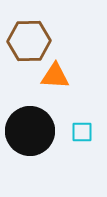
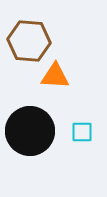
brown hexagon: rotated 6 degrees clockwise
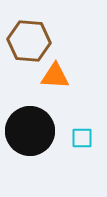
cyan square: moved 6 px down
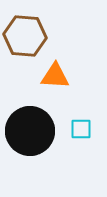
brown hexagon: moved 4 px left, 5 px up
cyan square: moved 1 px left, 9 px up
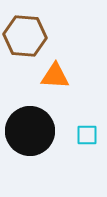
cyan square: moved 6 px right, 6 px down
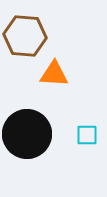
orange triangle: moved 1 px left, 2 px up
black circle: moved 3 px left, 3 px down
